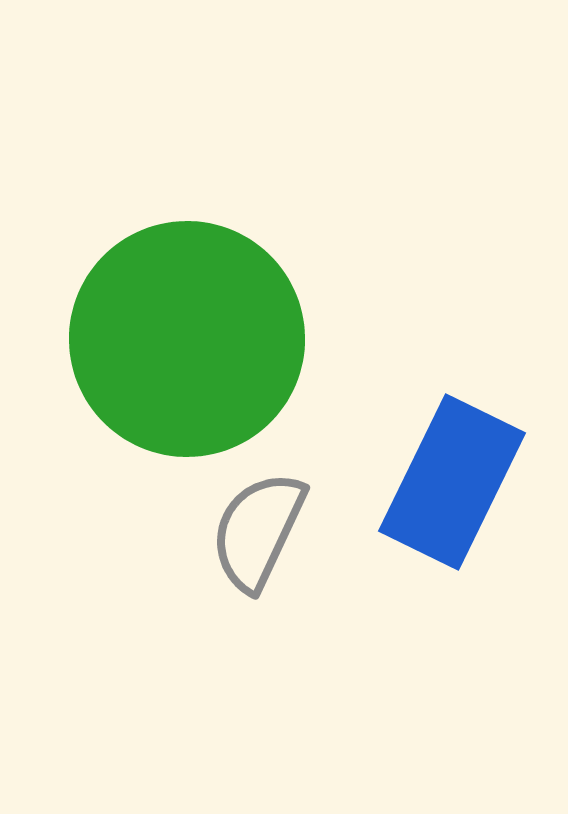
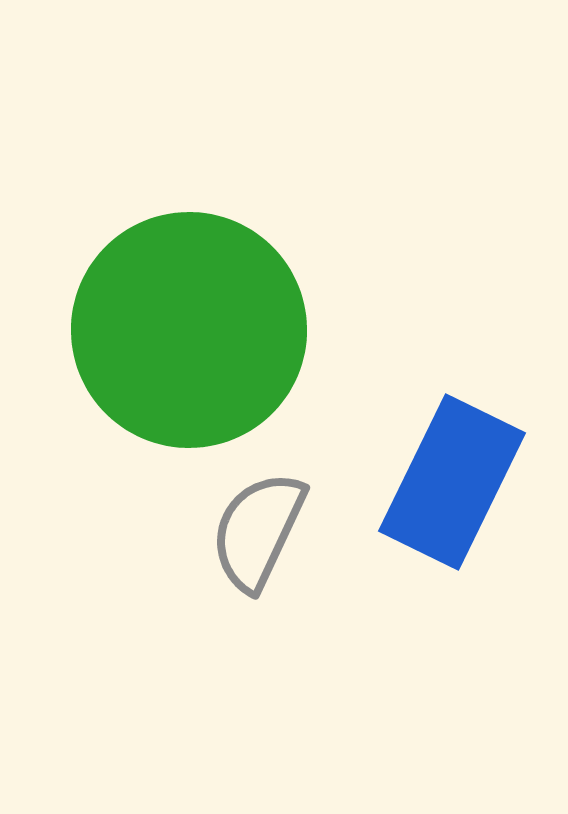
green circle: moved 2 px right, 9 px up
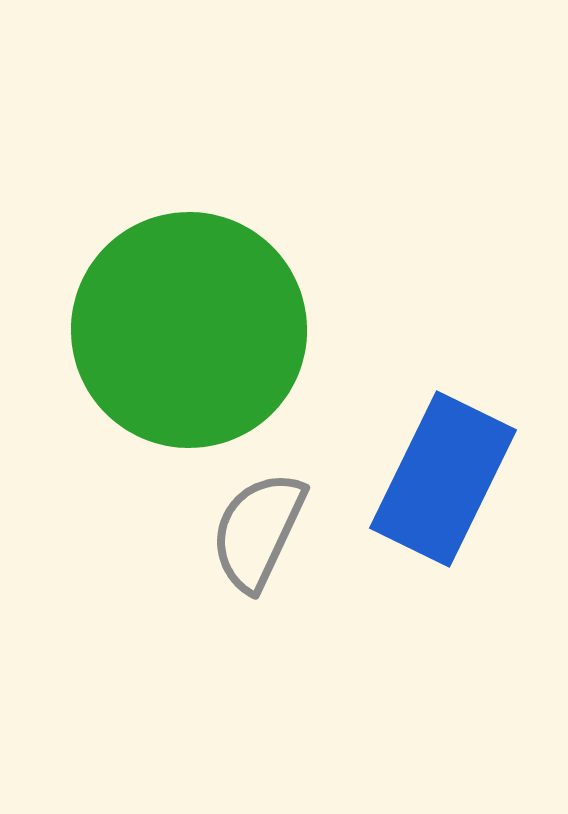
blue rectangle: moved 9 px left, 3 px up
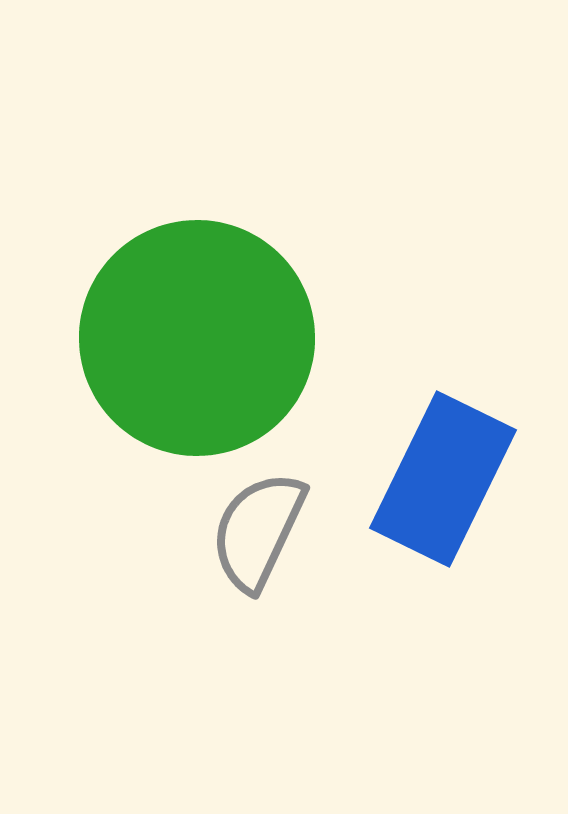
green circle: moved 8 px right, 8 px down
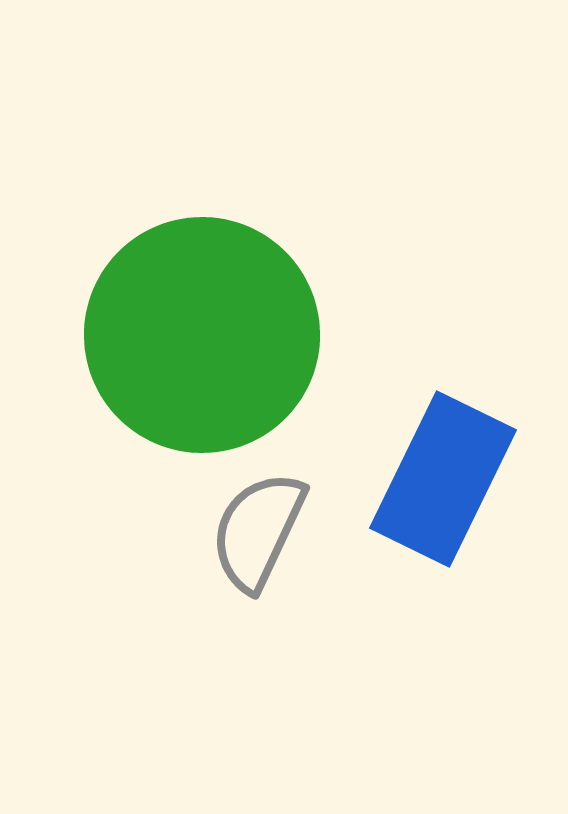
green circle: moved 5 px right, 3 px up
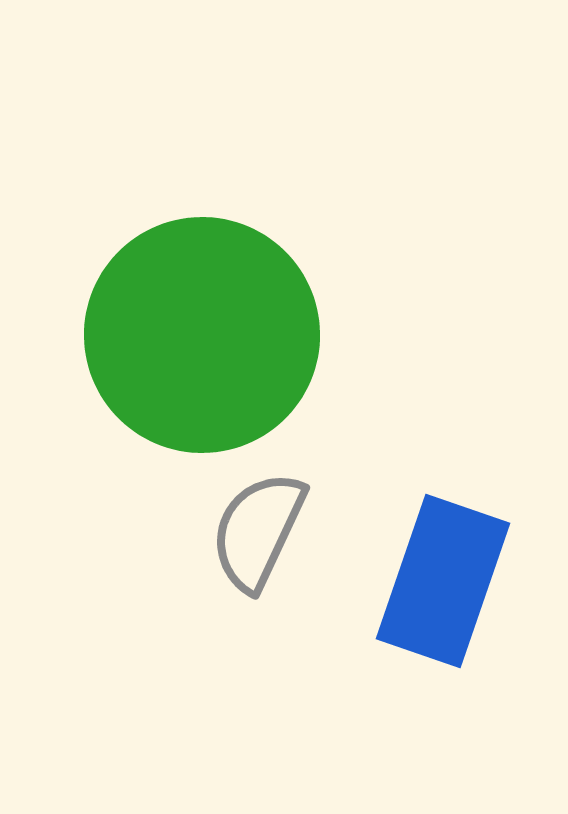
blue rectangle: moved 102 px down; rotated 7 degrees counterclockwise
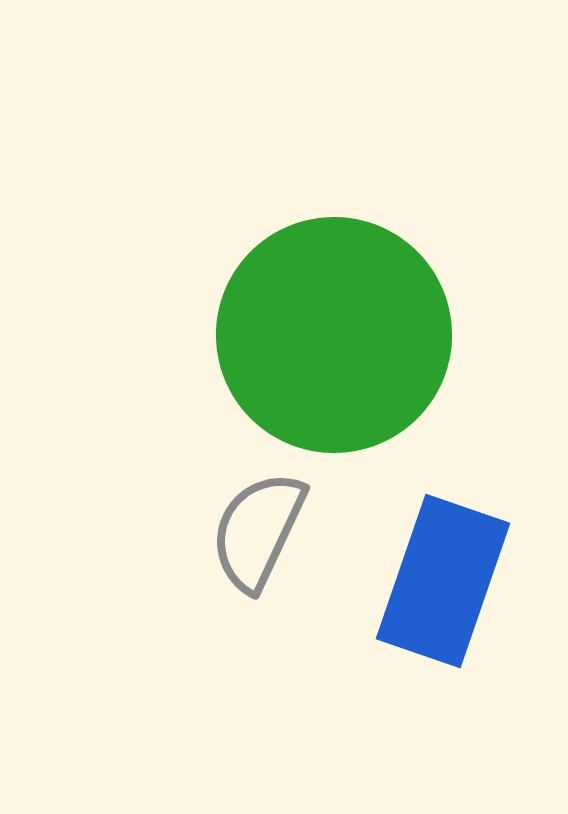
green circle: moved 132 px right
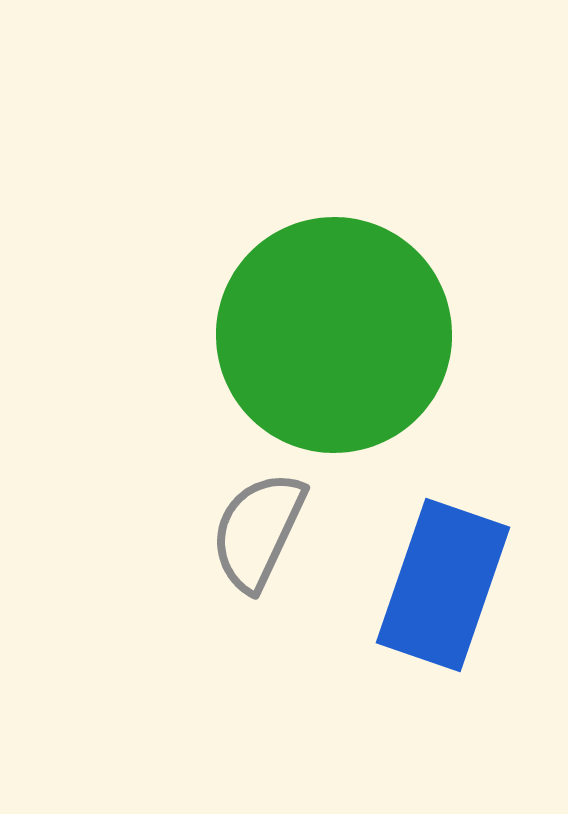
blue rectangle: moved 4 px down
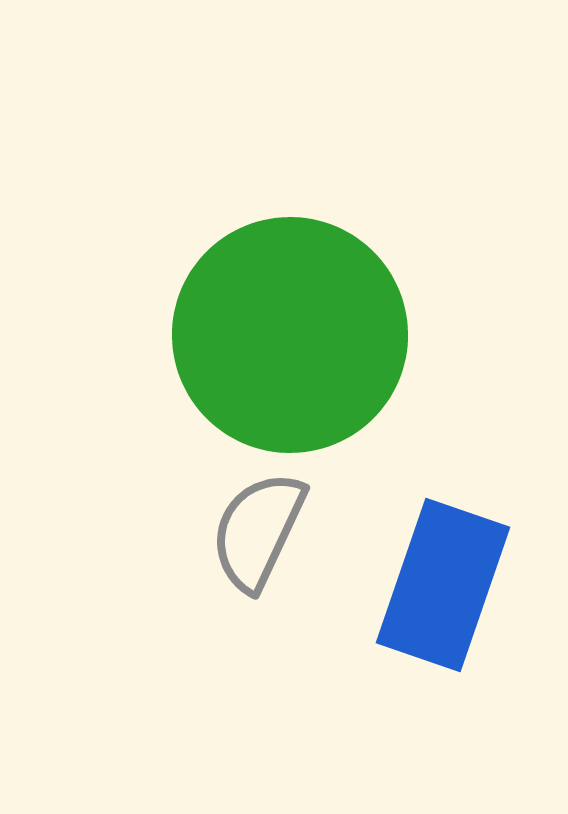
green circle: moved 44 px left
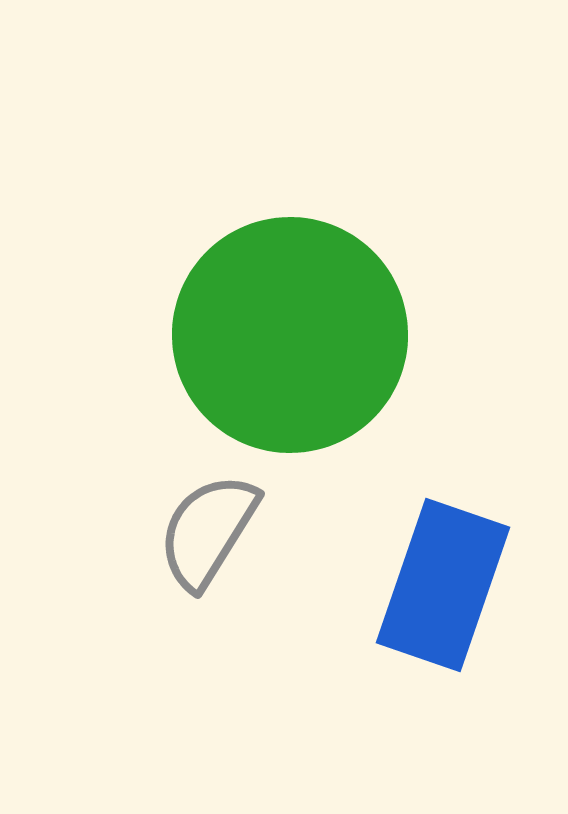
gray semicircle: moved 50 px left; rotated 7 degrees clockwise
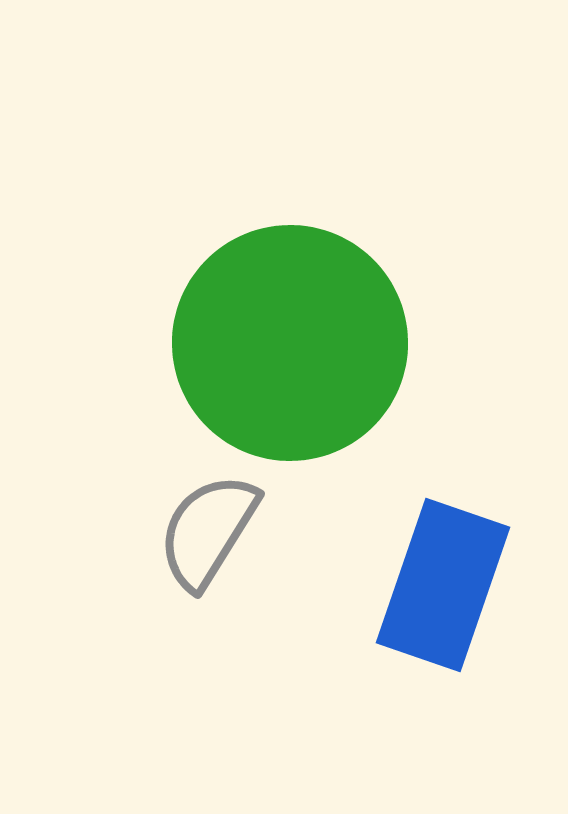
green circle: moved 8 px down
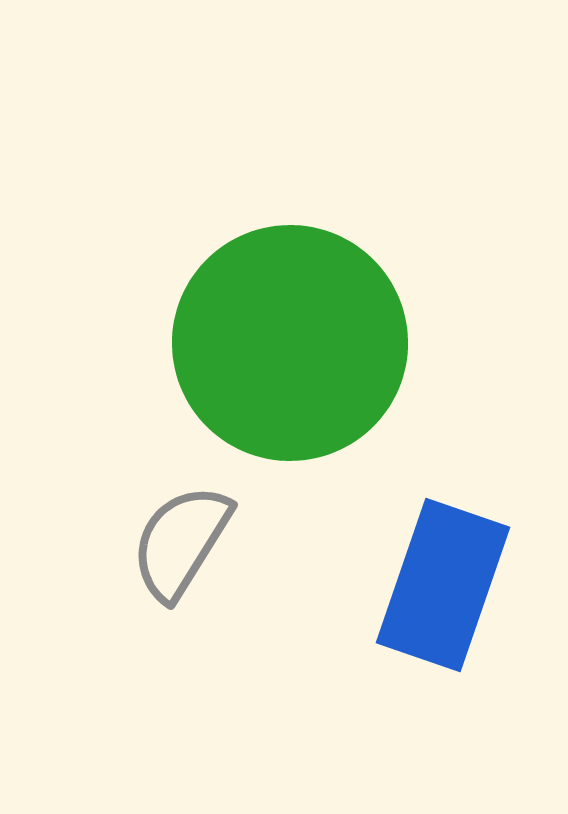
gray semicircle: moved 27 px left, 11 px down
